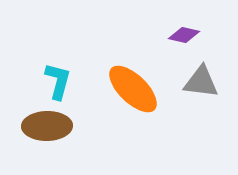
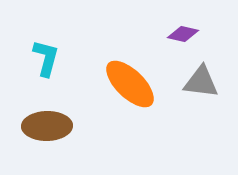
purple diamond: moved 1 px left, 1 px up
cyan L-shape: moved 12 px left, 23 px up
orange ellipse: moved 3 px left, 5 px up
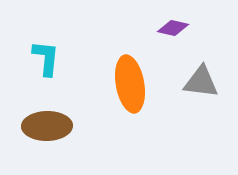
purple diamond: moved 10 px left, 6 px up
cyan L-shape: rotated 9 degrees counterclockwise
orange ellipse: rotated 36 degrees clockwise
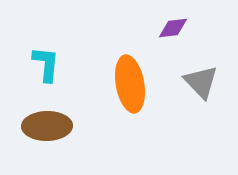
purple diamond: rotated 20 degrees counterclockwise
cyan L-shape: moved 6 px down
gray triangle: rotated 39 degrees clockwise
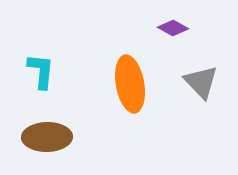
purple diamond: rotated 36 degrees clockwise
cyan L-shape: moved 5 px left, 7 px down
brown ellipse: moved 11 px down
